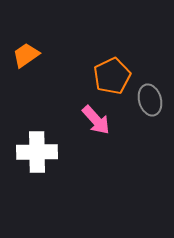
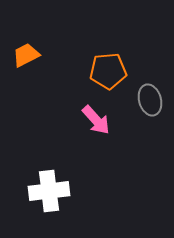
orange trapezoid: rotated 8 degrees clockwise
orange pentagon: moved 4 px left, 5 px up; rotated 21 degrees clockwise
white cross: moved 12 px right, 39 px down; rotated 6 degrees counterclockwise
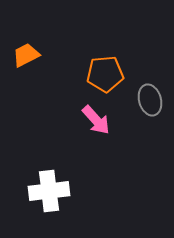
orange pentagon: moved 3 px left, 3 px down
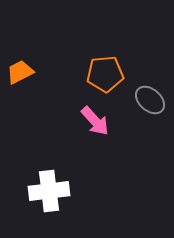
orange trapezoid: moved 6 px left, 17 px down
gray ellipse: rotated 32 degrees counterclockwise
pink arrow: moved 1 px left, 1 px down
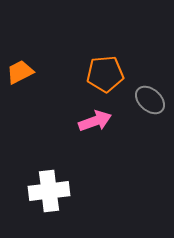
pink arrow: rotated 68 degrees counterclockwise
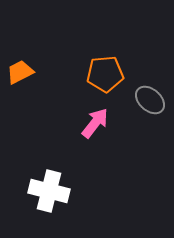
pink arrow: moved 2 px down; rotated 32 degrees counterclockwise
white cross: rotated 21 degrees clockwise
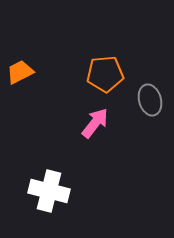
gray ellipse: rotated 32 degrees clockwise
